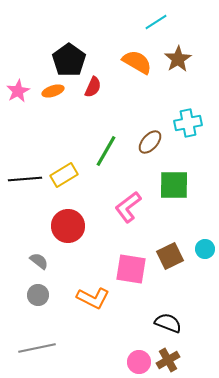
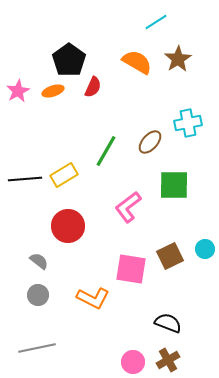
pink circle: moved 6 px left
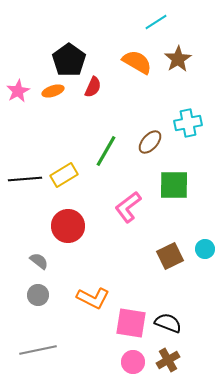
pink square: moved 54 px down
gray line: moved 1 px right, 2 px down
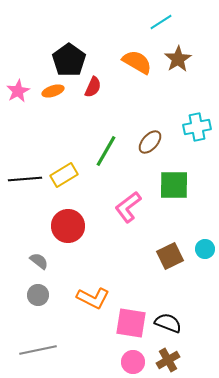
cyan line: moved 5 px right
cyan cross: moved 9 px right, 4 px down
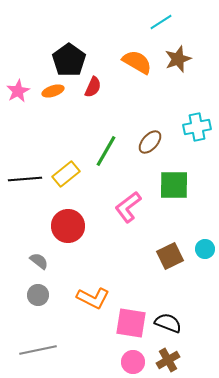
brown star: rotated 12 degrees clockwise
yellow rectangle: moved 2 px right, 1 px up; rotated 8 degrees counterclockwise
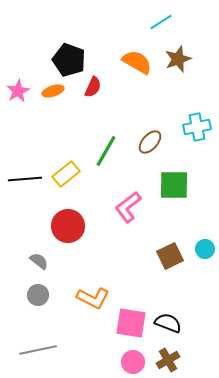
black pentagon: rotated 16 degrees counterclockwise
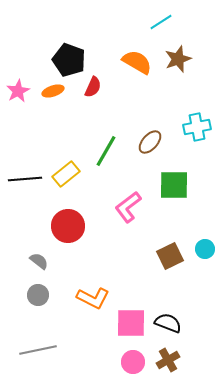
pink square: rotated 8 degrees counterclockwise
